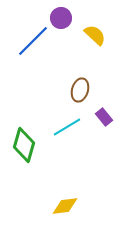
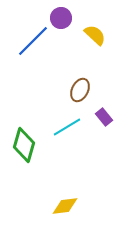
brown ellipse: rotated 10 degrees clockwise
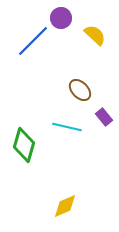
brown ellipse: rotated 70 degrees counterclockwise
cyan line: rotated 44 degrees clockwise
yellow diamond: rotated 16 degrees counterclockwise
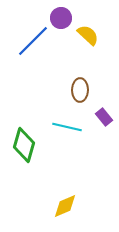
yellow semicircle: moved 7 px left
brown ellipse: rotated 45 degrees clockwise
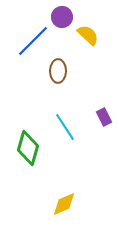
purple circle: moved 1 px right, 1 px up
brown ellipse: moved 22 px left, 19 px up
purple rectangle: rotated 12 degrees clockwise
cyan line: moved 2 px left; rotated 44 degrees clockwise
green diamond: moved 4 px right, 3 px down
yellow diamond: moved 1 px left, 2 px up
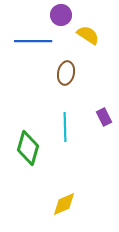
purple circle: moved 1 px left, 2 px up
yellow semicircle: rotated 10 degrees counterclockwise
blue line: rotated 45 degrees clockwise
brown ellipse: moved 8 px right, 2 px down; rotated 10 degrees clockwise
cyan line: rotated 32 degrees clockwise
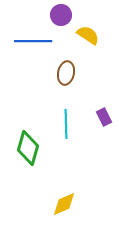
cyan line: moved 1 px right, 3 px up
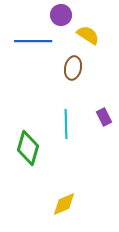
brown ellipse: moved 7 px right, 5 px up
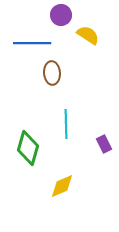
blue line: moved 1 px left, 2 px down
brown ellipse: moved 21 px left, 5 px down; rotated 15 degrees counterclockwise
purple rectangle: moved 27 px down
yellow diamond: moved 2 px left, 18 px up
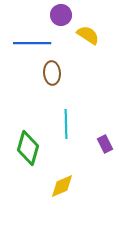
purple rectangle: moved 1 px right
